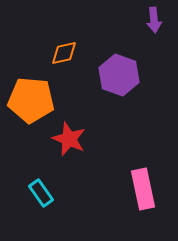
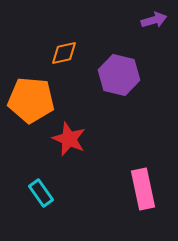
purple arrow: rotated 100 degrees counterclockwise
purple hexagon: rotated 6 degrees counterclockwise
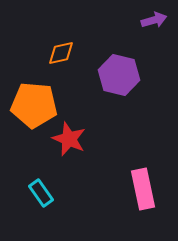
orange diamond: moved 3 px left
orange pentagon: moved 3 px right, 5 px down
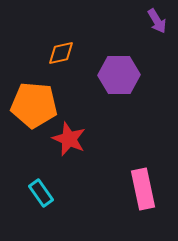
purple arrow: moved 3 px right, 1 px down; rotated 75 degrees clockwise
purple hexagon: rotated 15 degrees counterclockwise
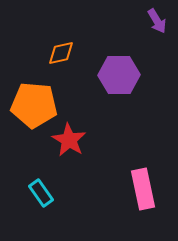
red star: moved 1 px down; rotated 8 degrees clockwise
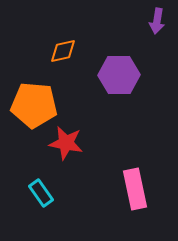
purple arrow: rotated 40 degrees clockwise
orange diamond: moved 2 px right, 2 px up
red star: moved 3 px left, 3 px down; rotated 20 degrees counterclockwise
pink rectangle: moved 8 px left
